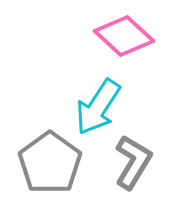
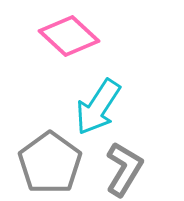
pink diamond: moved 55 px left
gray L-shape: moved 9 px left, 7 px down
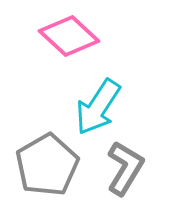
gray pentagon: moved 3 px left, 2 px down; rotated 6 degrees clockwise
gray L-shape: moved 1 px right, 1 px up
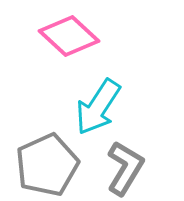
gray pentagon: rotated 6 degrees clockwise
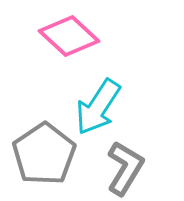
gray pentagon: moved 3 px left, 11 px up; rotated 10 degrees counterclockwise
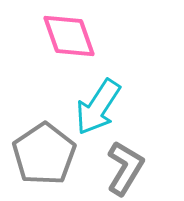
pink diamond: rotated 28 degrees clockwise
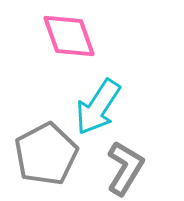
gray pentagon: moved 2 px right; rotated 6 degrees clockwise
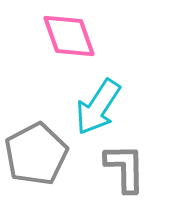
gray pentagon: moved 10 px left
gray L-shape: rotated 32 degrees counterclockwise
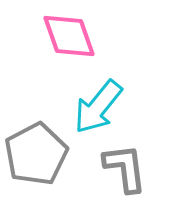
cyan arrow: rotated 6 degrees clockwise
gray L-shape: rotated 6 degrees counterclockwise
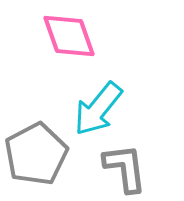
cyan arrow: moved 2 px down
